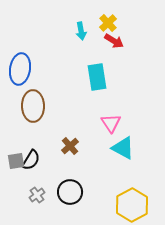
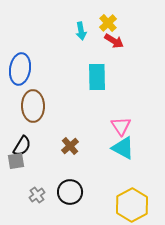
cyan rectangle: rotated 8 degrees clockwise
pink triangle: moved 10 px right, 3 px down
black semicircle: moved 9 px left, 14 px up
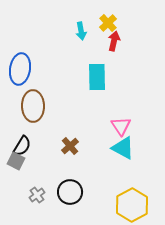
red arrow: rotated 108 degrees counterclockwise
gray square: rotated 36 degrees clockwise
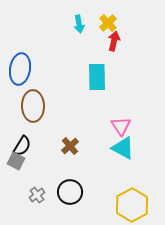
cyan arrow: moved 2 px left, 7 px up
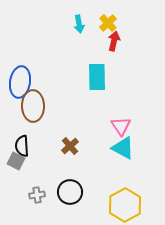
blue ellipse: moved 13 px down
black semicircle: rotated 145 degrees clockwise
gray cross: rotated 28 degrees clockwise
yellow hexagon: moved 7 px left
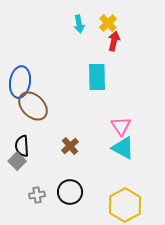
brown ellipse: rotated 44 degrees counterclockwise
gray square: moved 1 px right; rotated 18 degrees clockwise
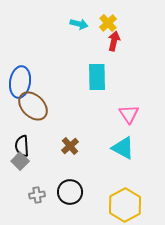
cyan arrow: rotated 66 degrees counterclockwise
pink triangle: moved 8 px right, 12 px up
gray square: moved 3 px right
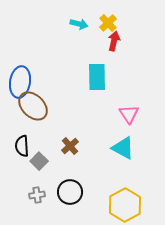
gray square: moved 19 px right
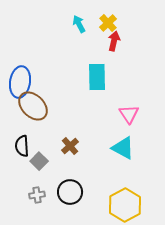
cyan arrow: rotated 132 degrees counterclockwise
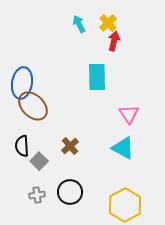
blue ellipse: moved 2 px right, 1 px down
